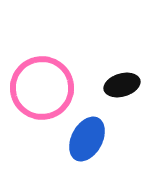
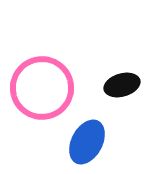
blue ellipse: moved 3 px down
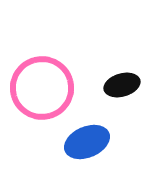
blue ellipse: rotated 39 degrees clockwise
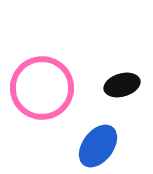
blue ellipse: moved 11 px right, 4 px down; rotated 30 degrees counterclockwise
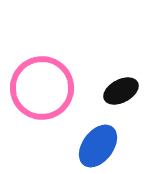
black ellipse: moved 1 px left, 6 px down; rotated 12 degrees counterclockwise
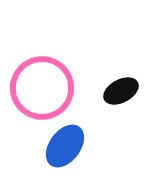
blue ellipse: moved 33 px left
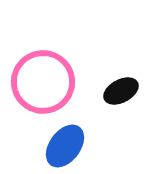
pink circle: moved 1 px right, 6 px up
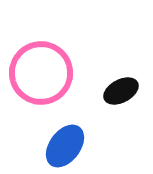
pink circle: moved 2 px left, 9 px up
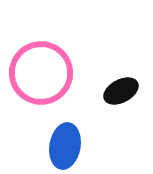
blue ellipse: rotated 27 degrees counterclockwise
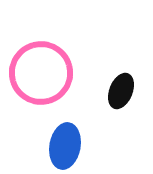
black ellipse: rotated 40 degrees counterclockwise
